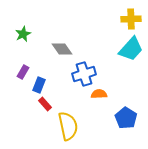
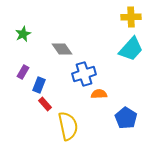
yellow cross: moved 2 px up
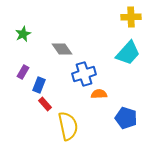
cyan trapezoid: moved 3 px left, 4 px down
blue pentagon: rotated 15 degrees counterclockwise
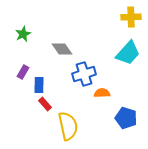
blue rectangle: rotated 21 degrees counterclockwise
orange semicircle: moved 3 px right, 1 px up
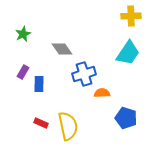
yellow cross: moved 1 px up
cyan trapezoid: rotated 8 degrees counterclockwise
blue rectangle: moved 1 px up
red rectangle: moved 4 px left, 19 px down; rotated 24 degrees counterclockwise
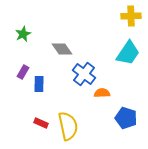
blue cross: rotated 35 degrees counterclockwise
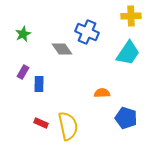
blue cross: moved 3 px right, 42 px up; rotated 15 degrees counterclockwise
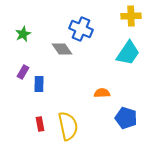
blue cross: moved 6 px left, 3 px up
red rectangle: moved 1 px left, 1 px down; rotated 56 degrees clockwise
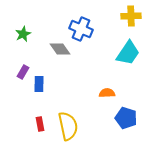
gray diamond: moved 2 px left
orange semicircle: moved 5 px right
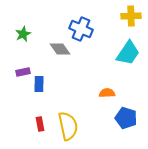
purple rectangle: rotated 48 degrees clockwise
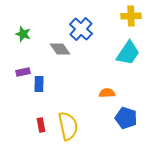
blue cross: rotated 20 degrees clockwise
green star: rotated 28 degrees counterclockwise
red rectangle: moved 1 px right, 1 px down
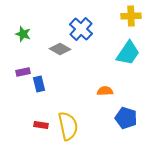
gray diamond: rotated 25 degrees counterclockwise
blue rectangle: rotated 14 degrees counterclockwise
orange semicircle: moved 2 px left, 2 px up
red rectangle: rotated 72 degrees counterclockwise
